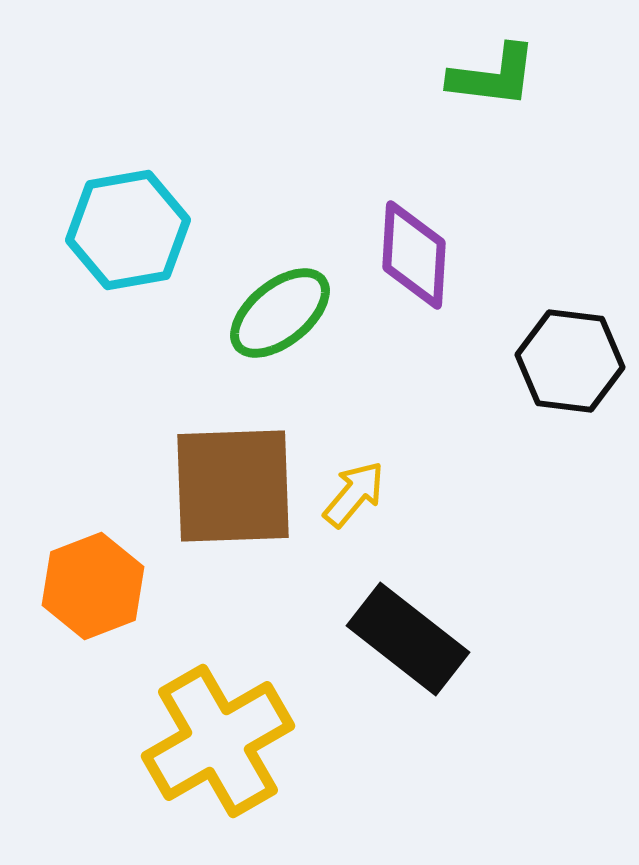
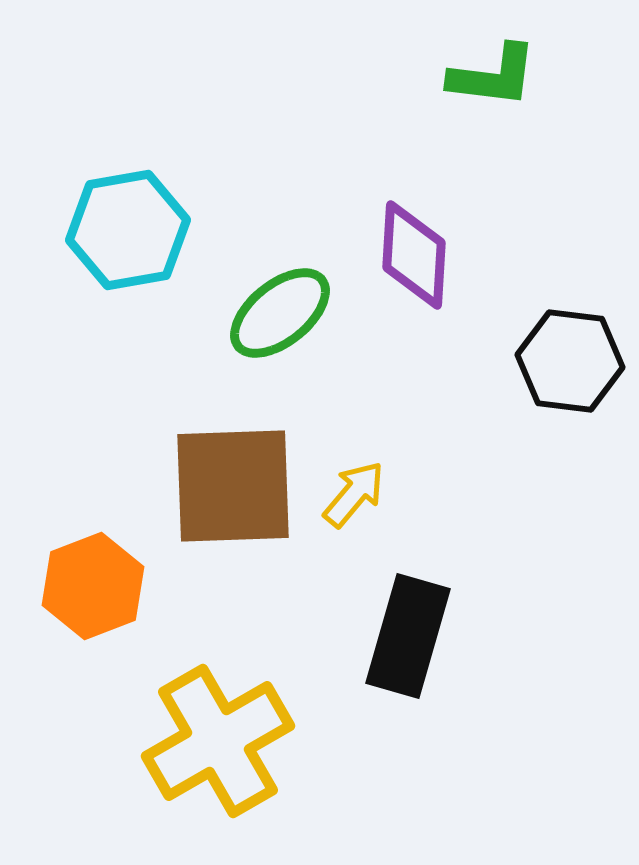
black rectangle: moved 3 px up; rotated 68 degrees clockwise
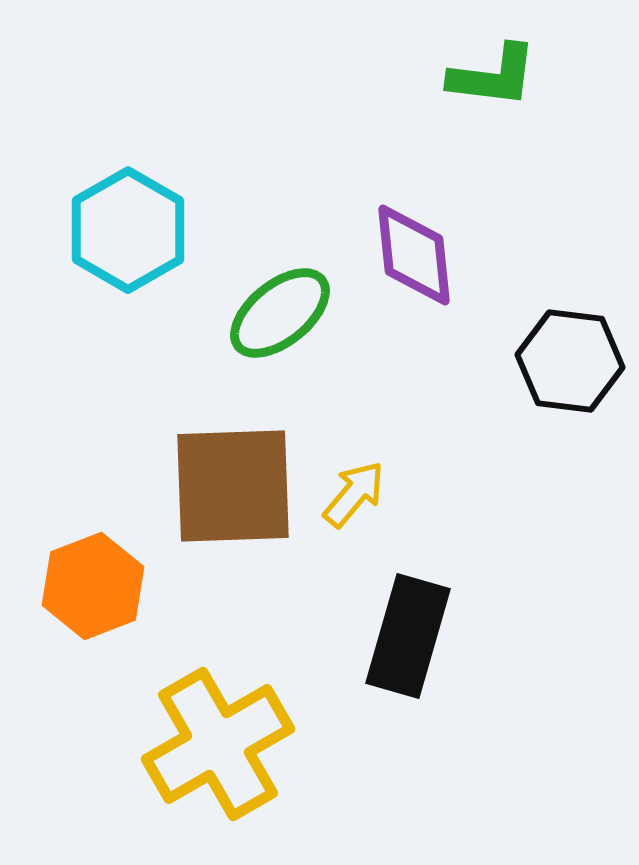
cyan hexagon: rotated 20 degrees counterclockwise
purple diamond: rotated 9 degrees counterclockwise
yellow cross: moved 3 px down
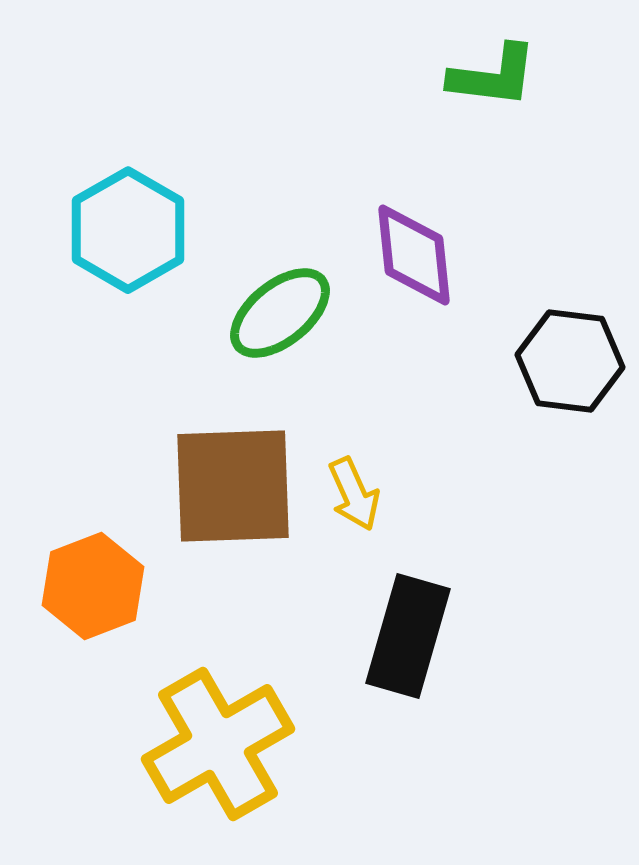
yellow arrow: rotated 116 degrees clockwise
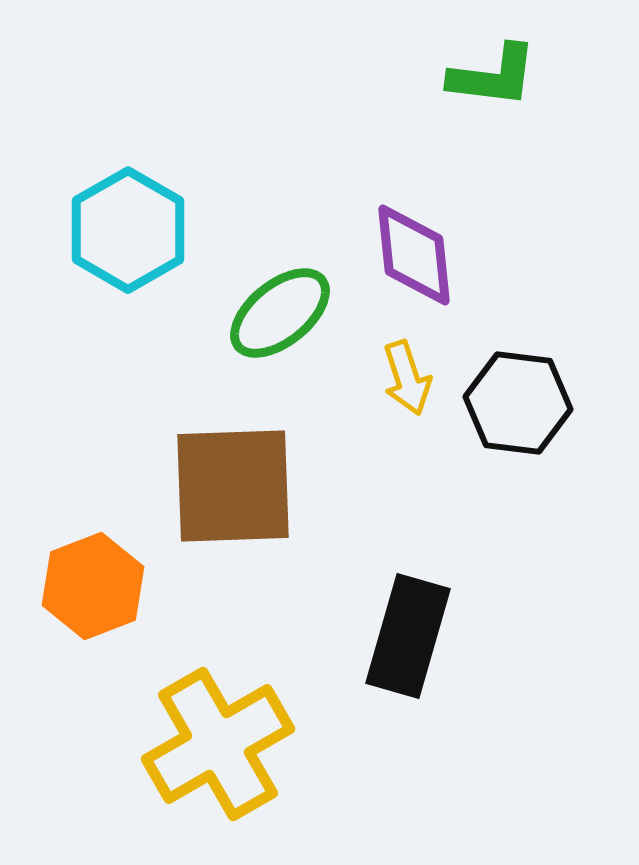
black hexagon: moved 52 px left, 42 px down
yellow arrow: moved 53 px right, 116 px up; rotated 6 degrees clockwise
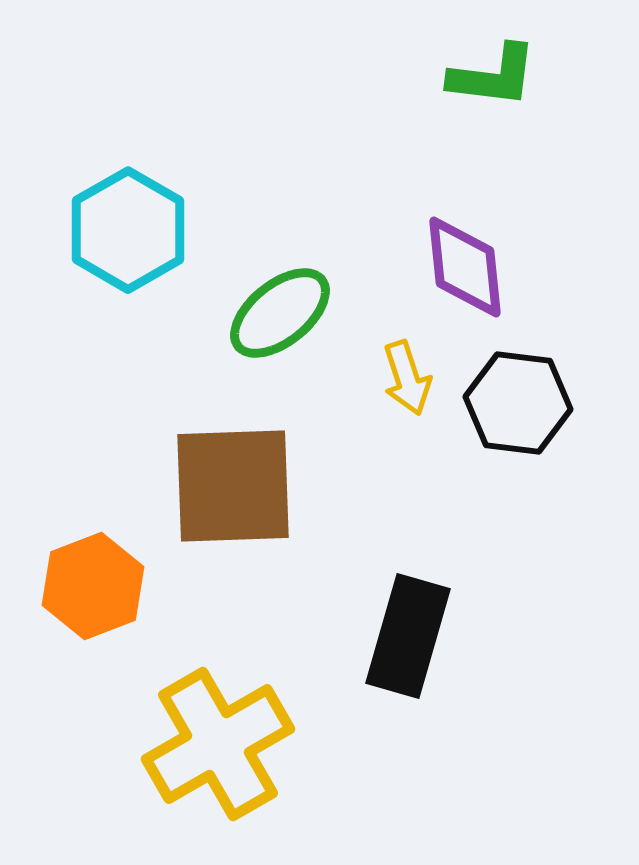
purple diamond: moved 51 px right, 12 px down
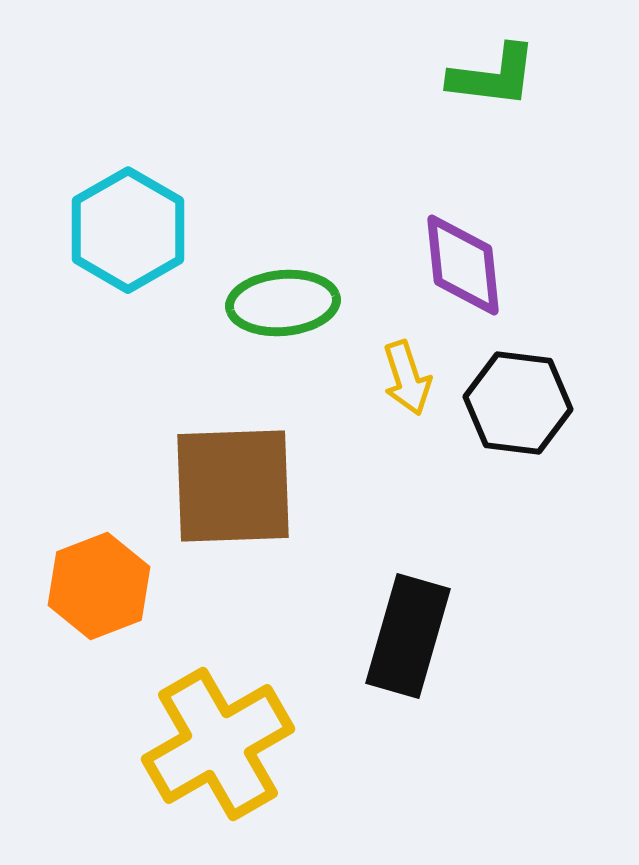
purple diamond: moved 2 px left, 2 px up
green ellipse: moved 3 px right, 10 px up; rotated 34 degrees clockwise
orange hexagon: moved 6 px right
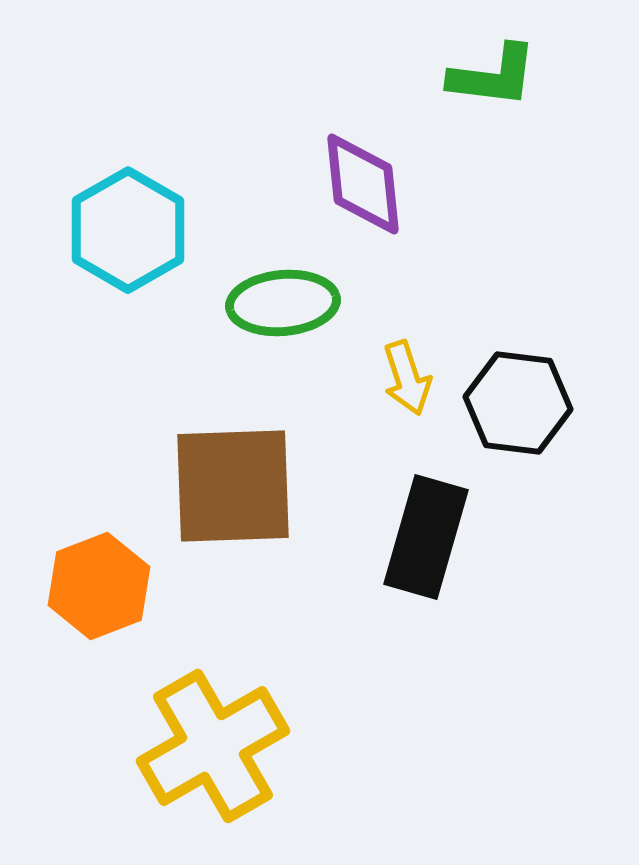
purple diamond: moved 100 px left, 81 px up
black rectangle: moved 18 px right, 99 px up
yellow cross: moved 5 px left, 2 px down
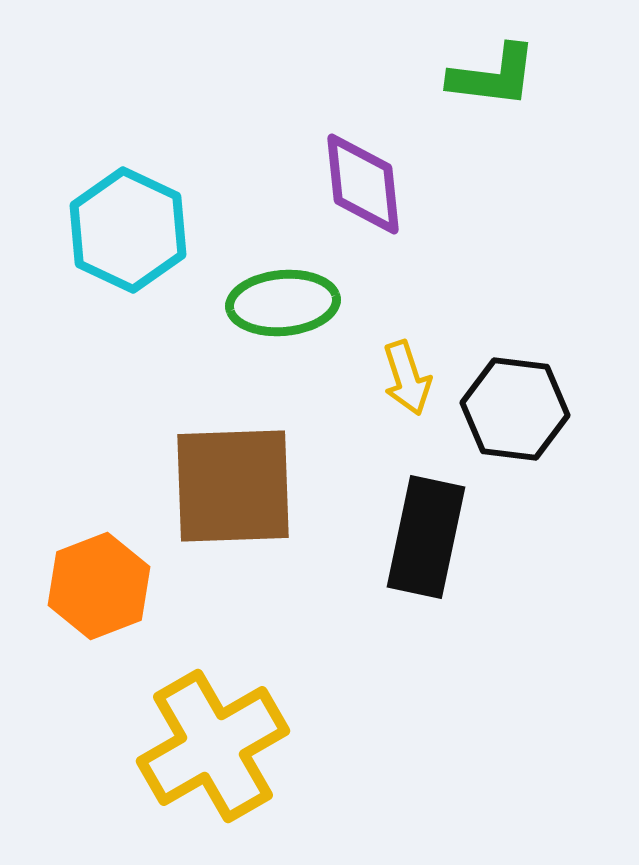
cyan hexagon: rotated 5 degrees counterclockwise
black hexagon: moved 3 px left, 6 px down
black rectangle: rotated 4 degrees counterclockwise
